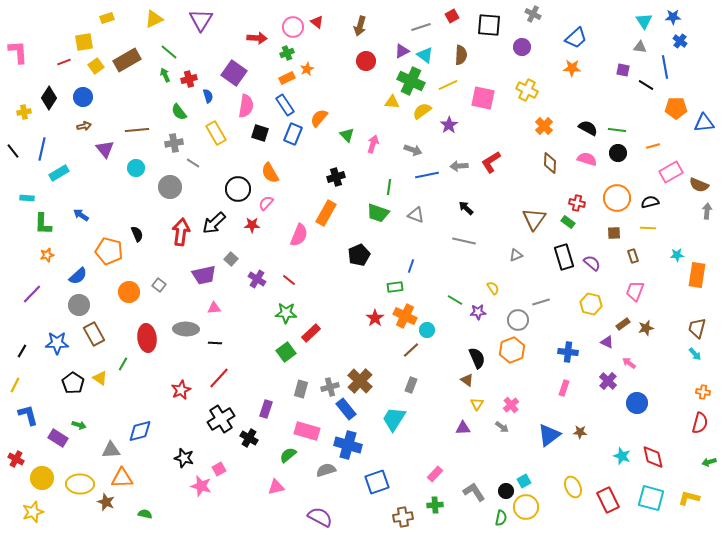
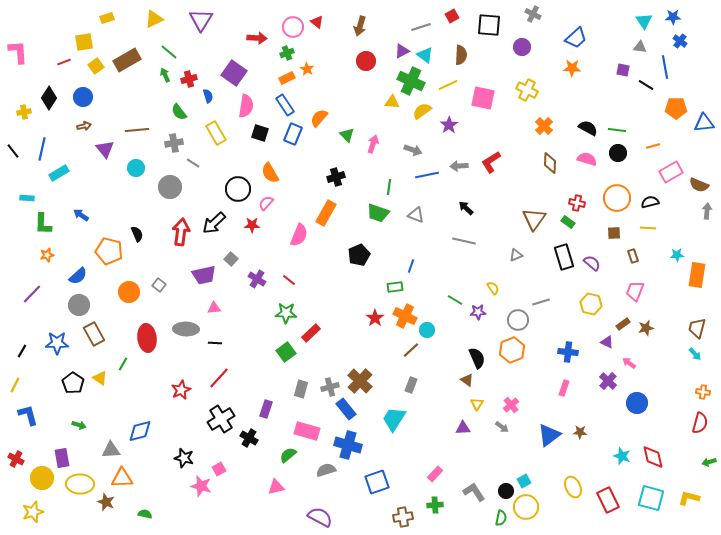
orange star at (307, 69): rotated 16 degrees counterclockwise
purple rectangle at (58, 438): moved 4 px right, 20 px down; rotated 48 degrees clockwise
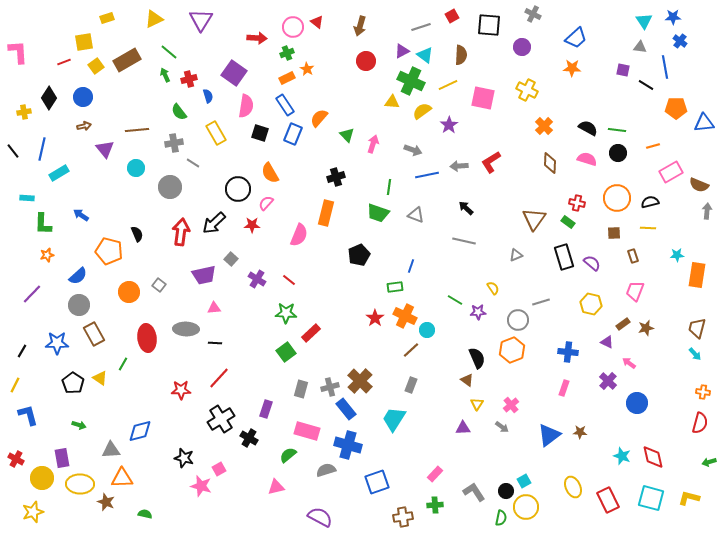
orange rectangle at (326, 213): rotated 15 degrees counterclockwise
red star at (181, 390): rotated 24 degrees clockwise
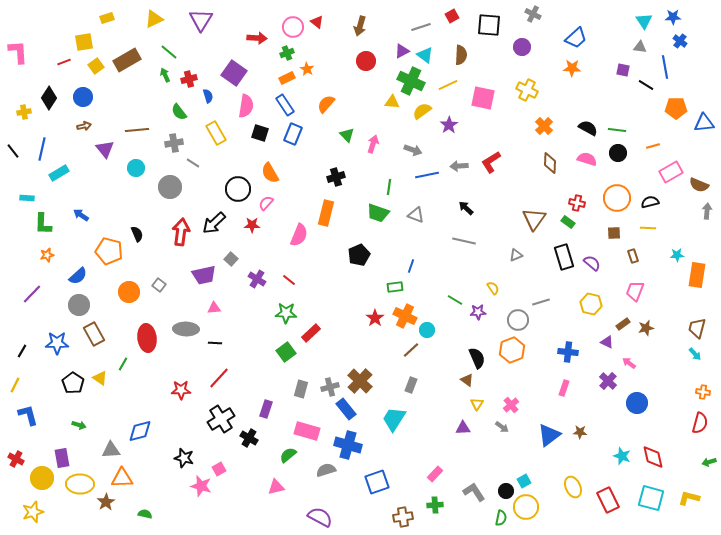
orange semicircle at (319, 118): moved 7 px right, 14 px up
brown star at (106, 502): rotated 18 degrees clockwise
